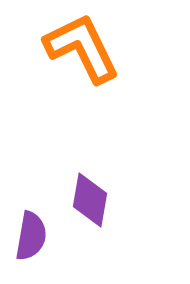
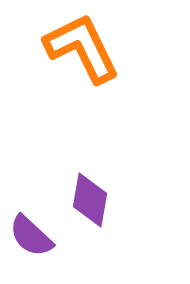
purple semicircle: rotated 123 degrees clockwise
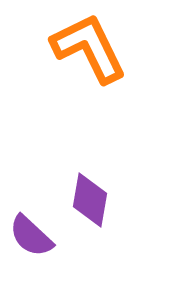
orange L-shape: moved 7 px right
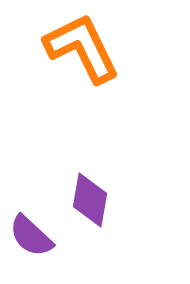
orange L-shape: moved 7 px left
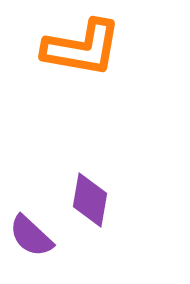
orange L-shape: rotated 126 degrees clockwise
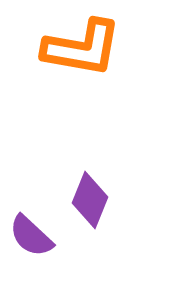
purple diamond: rotated 12 degrees clockwise
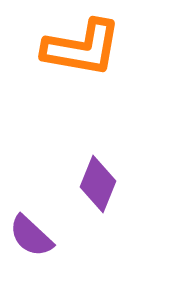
purple diamond: moved 8 px right, 16 px up
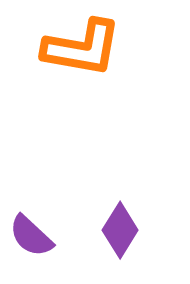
purple diamond: moved 22 px right, 46 px down; rotated 10 degrees clockwise
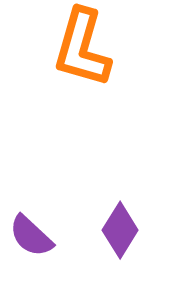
orange L-shape: rotated 96 degrees clockwise
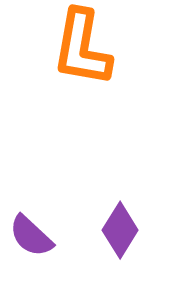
orange L-shape: rotated 6 degrees counterclockwise
